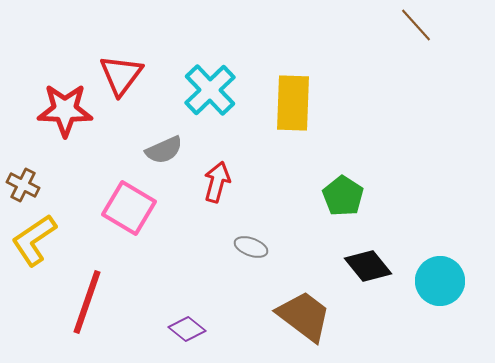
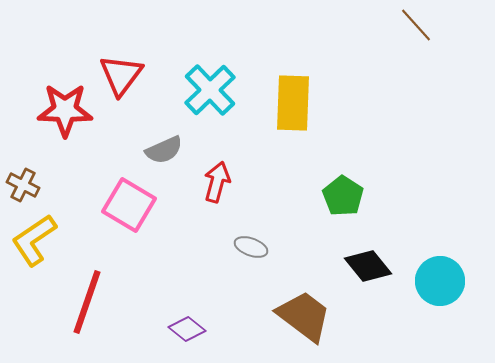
pink square: moved 3 px up
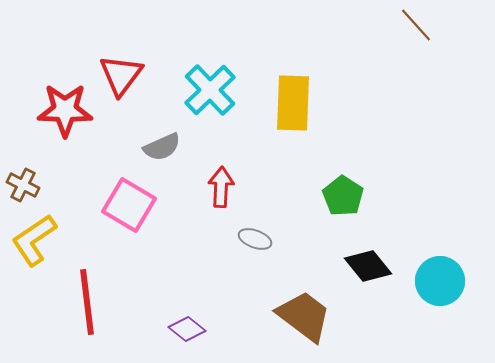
gray semicircle: moved 2 px left, 3 px up
red arrow: moved 4 px right, 5 px down; rotated 12 degrees counterclockwise
gray ellipse: moved 4 px right, 8 px up
red line: rotated 26 degrees counterclockwise
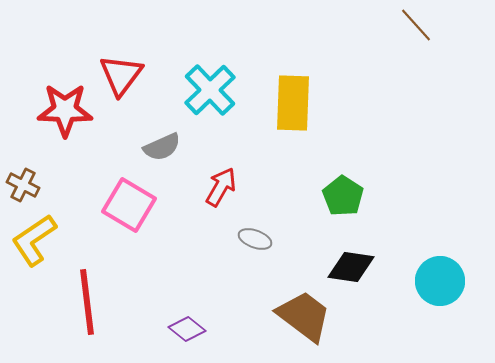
red arrow: rotated 27 degrees clockwise
black diamond: moved 17 px left, 1 px down; rotated 42 degrees counterclockwise
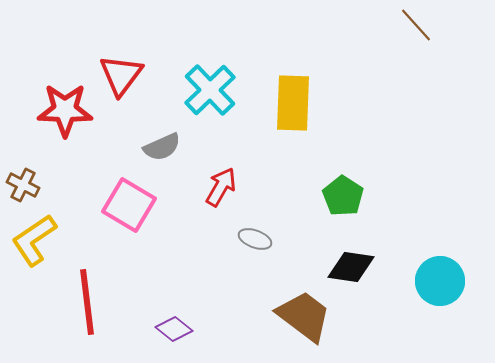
purple diamond: moved 13 px left
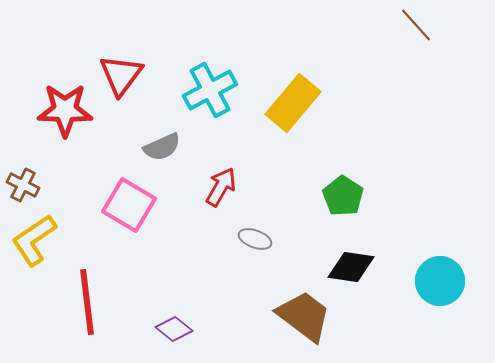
cyan cross: rotated 16 degrees clockwise
yellow rectangle: rotated 38 degrees clockwise
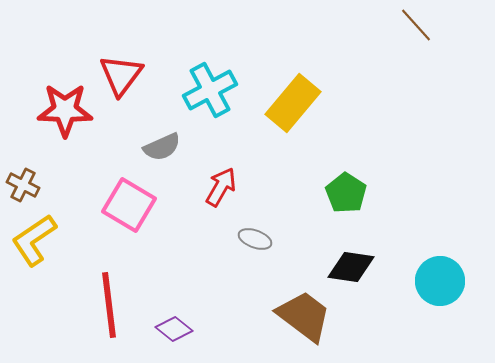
green pentagon: moved 3 px right, 3 px up
red line: moved 22 px right, 3 px down
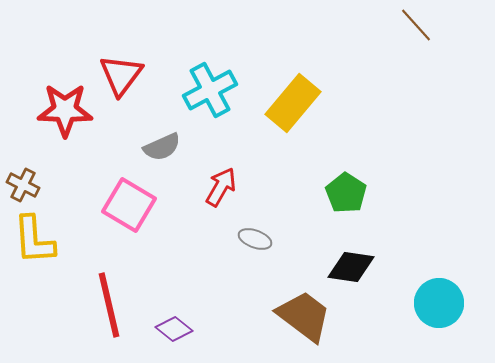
yellow L-shape: rotated 60 degrees counterclockwise
cyan circle: moved 1 px left, 22 px down
red line: rotated 6 degrees counterclockwise
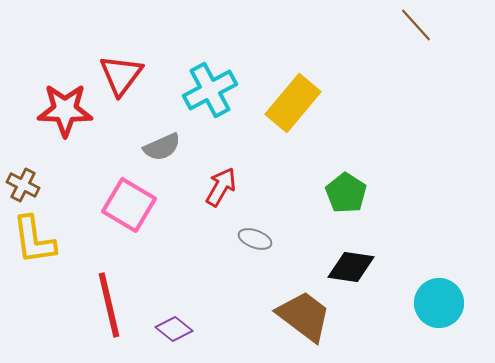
yellow L-shape: rotated 4 degrees counterclockwise
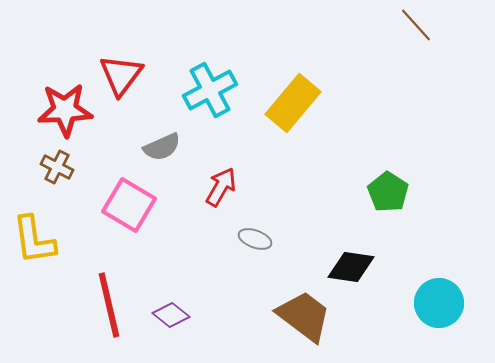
red star: rotated 4 degrees counterclockwise
brown cross: moved 34 px right, 18 px up
green pentagon: moved 42 px right, 1 px up
purple diamond: moved 3 px left, 14 px up
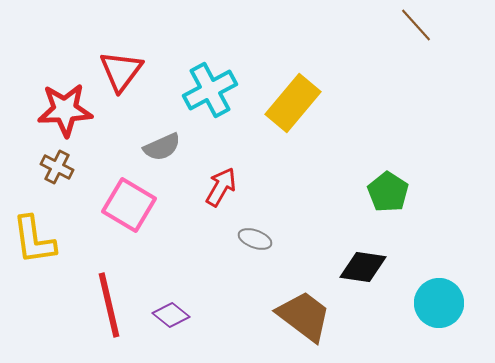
red triangle: moved 4 px up
black diamond: moved 12 px right
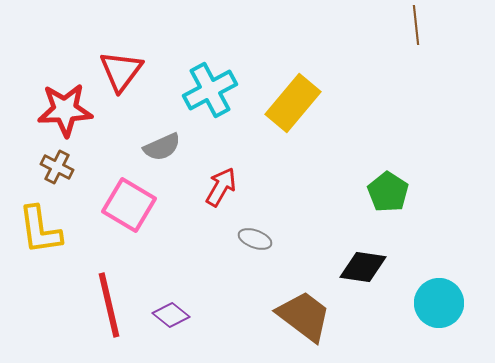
brown line: rotated 36 degrees clockwise
yellow L-shape: moved 6 px right, 10 px up
